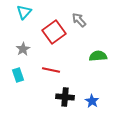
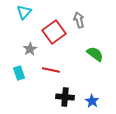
gray arrow: rotated 28 degrees clockwise
gray star: moved 7 px right
green semicircle: moved 3 px left, 2 px up; rotated 42 degrees clockwise
cyan rectangle: moved 1 px right, 2 px up
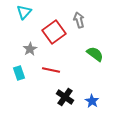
black cross: rotated 30 degrees clockwise
